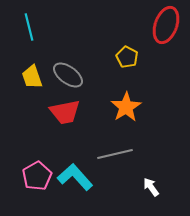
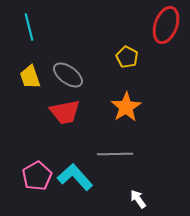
yellow trapezoid: moved 2 px left
gray line: rotated 12 degrees clockwise
white arrow: moved 13 px left, 12 px down
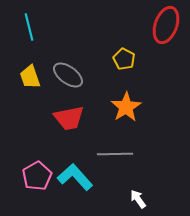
yellow pentagon: moved 3 px left, 2 px down
red trapezoid: moved 4 px right, 6 px down
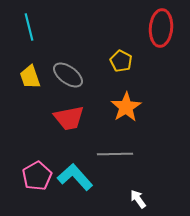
red ellipse: moved 5 px left, 3 px down; rotated 15 degrees counterclockwise
yellow pentagon: moved 3 px left, 2 px down
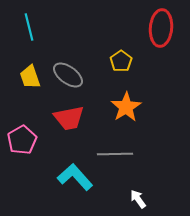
yellow pentagon: rotated 10 degrees clockwise
pink pentagon: moved 15 px left, 36 px up
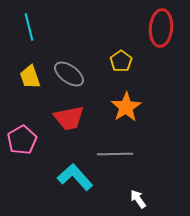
gray ellipse: moved 1 px right, 1 px up
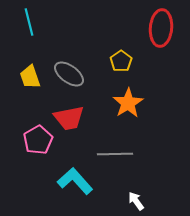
cyan line: moved 5 px up
orange star: moved 2 px right, 4 px up
pink pentagon: moved 16 px right
cyan L-shape: moved 4 px down
white arrow: moved 2 px left, 2 px down
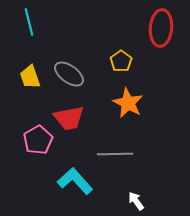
orange star: rotated 12 degrees counterclockwise
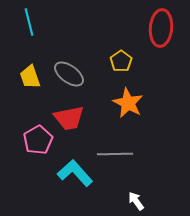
cyan L-shape: moved 8 px up
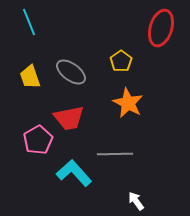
cyan line: rotated 8 degrees counterclockwise
red ellipse: rotated 12 degrees clockwise
gray ellipse: moved 2 px right, 2 px up
cyan L-shape: moved 1 px left
